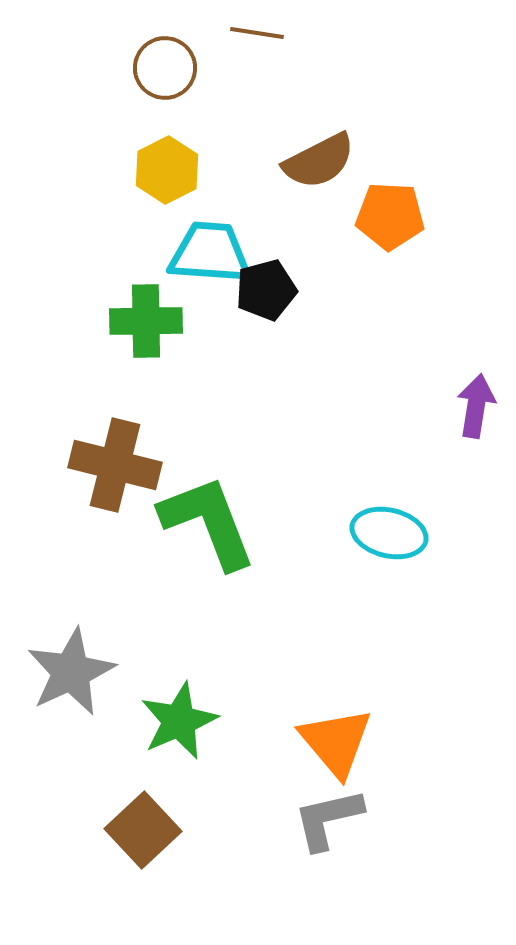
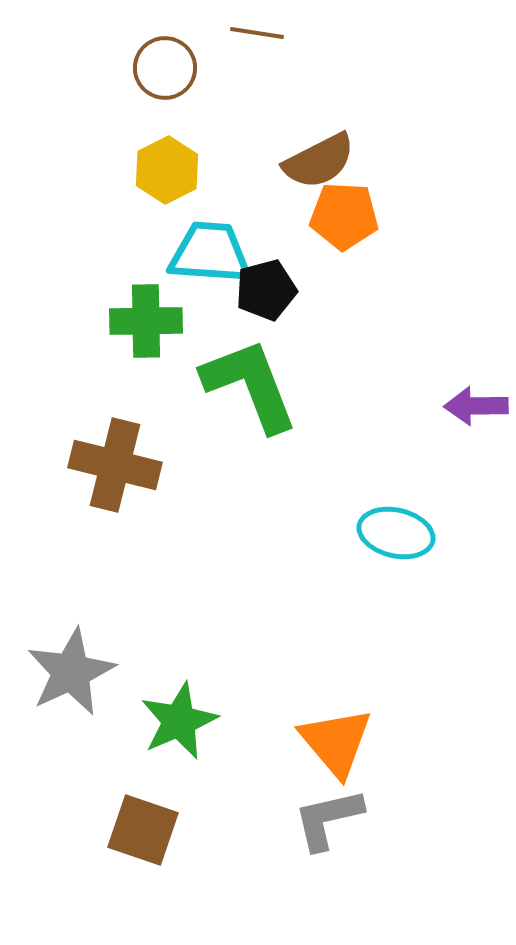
orange pentagon: moved 46 px left
purple arrow: rotated 100 degrees counterclockwise
green L-shape: moved 42 px right, 137 px up
cyan ellipse: moved 7 px right
brown square: rotated 28 degrees counterclockwise
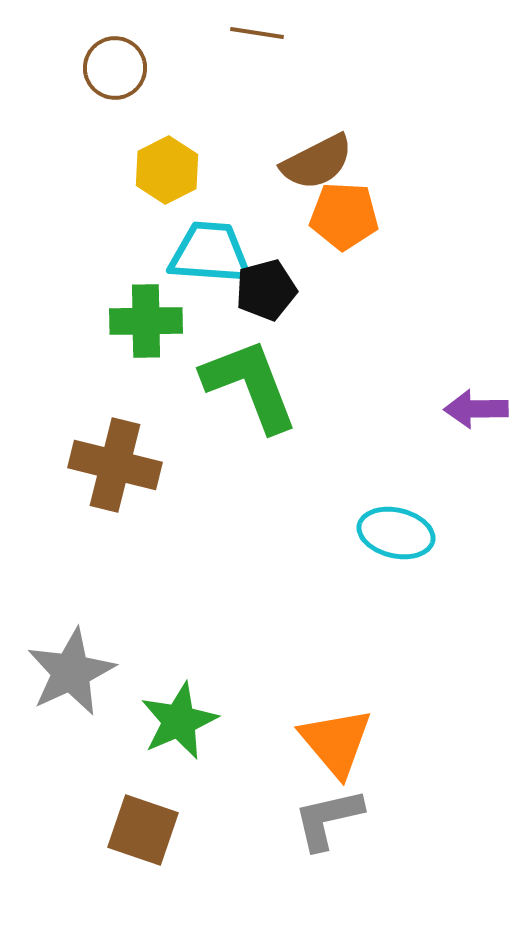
brown circle: moved 50 px left
brown semicircle: moved 2 px left, 1 px down
purple arrow: moved 3 px down
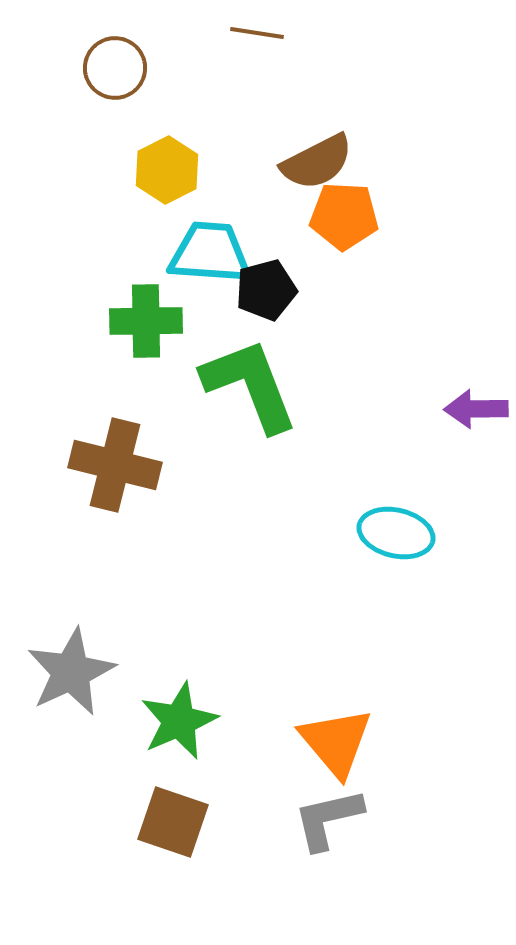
brown square: moved 30 px right, 8 px up
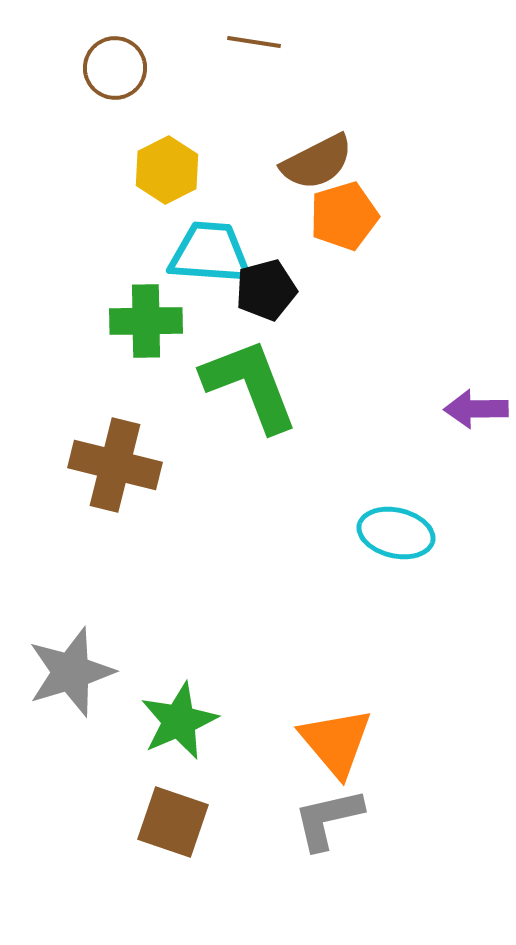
brown line: moved 3 px left, 9 px down
orange pentagon: rotated 20 degrees counterclockwise
gray star: rotated 8 degrees clockwise
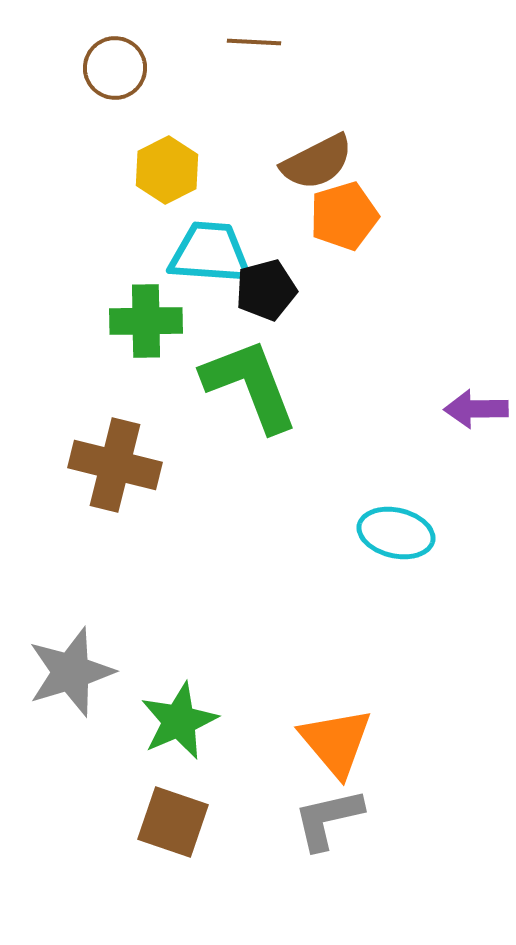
brown line: rotated 6 degrees counterclockwise
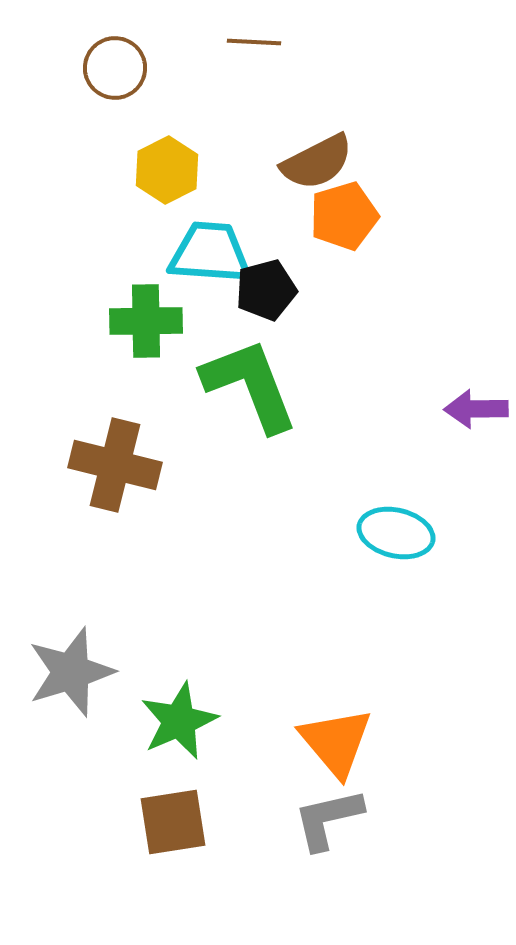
brown square: rotated 28 degrees counterclockwise
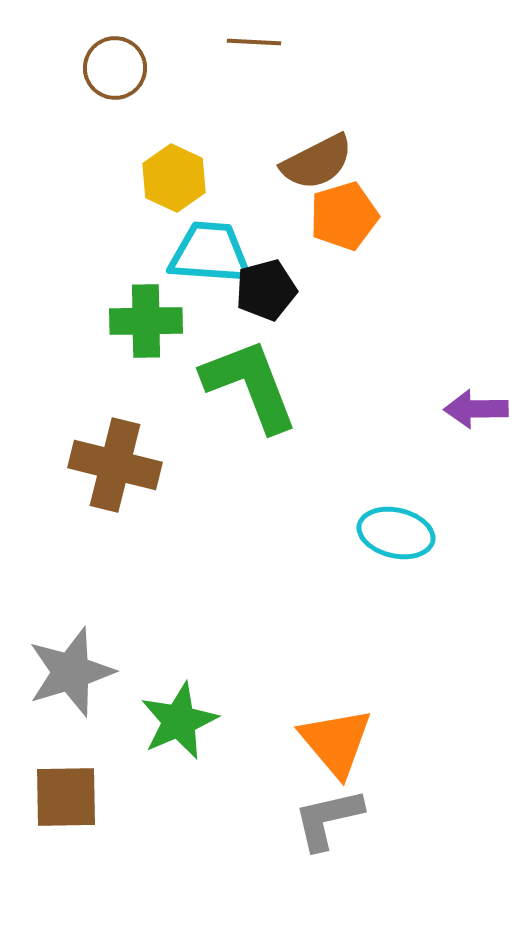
yellow hexagon: moved 7 px right, 8 px down; rotated 8 degrees counterclockwise
brown square: moved 107 px left, 25 px up; rotated 8 degrees clockwise
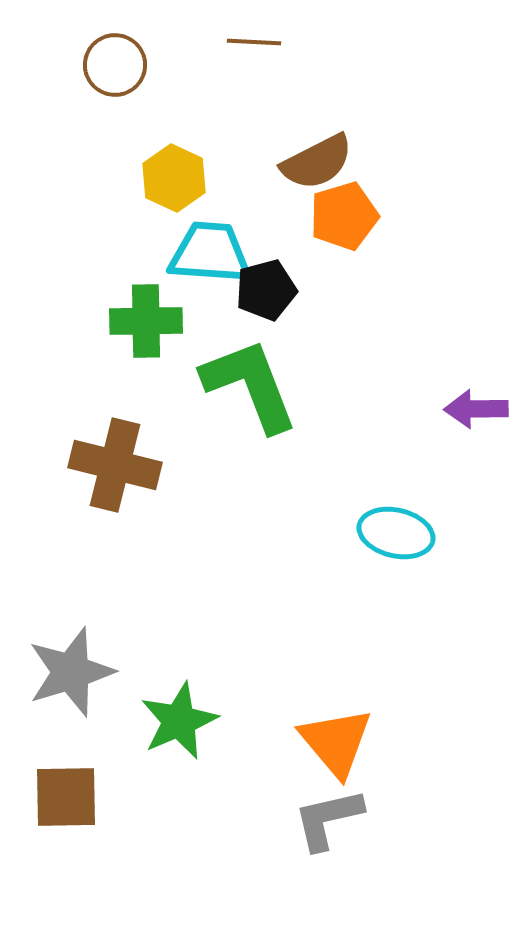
brown circle: moved 3 px up
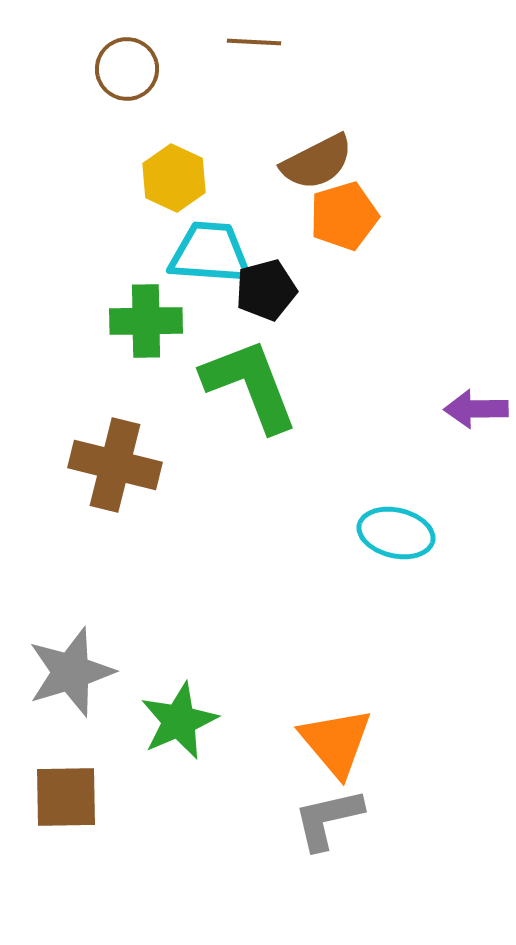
brown circle: moved 12 px right, 4 px down
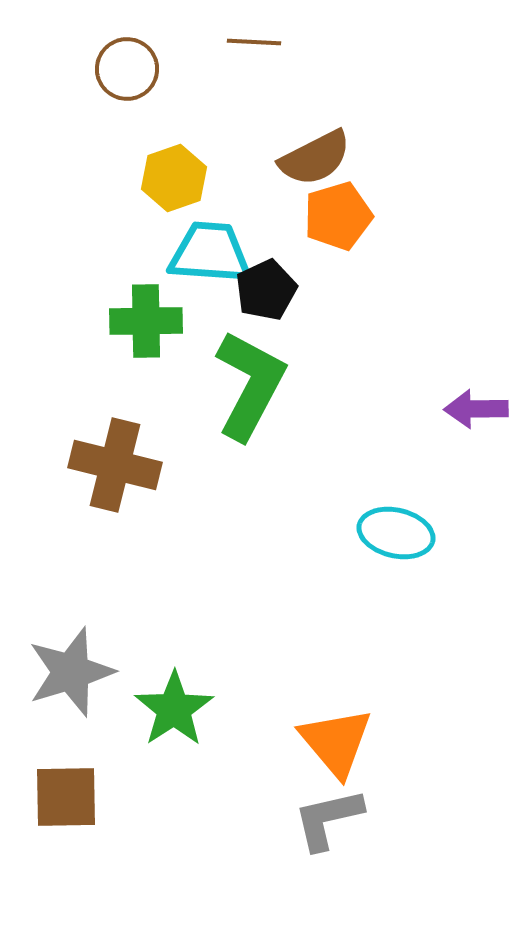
brown semicircle: moved 2 px left, 4 px up
yellow hexagon: rotated 16 degrees clockwise
orange pentagon: moved 6 px left
black pentagon: rotated 10 degrees counterclockwise
green L-shape: rotated 49 degrees clockwise
green star: moved 5 px left, 12 px up; rotated 10 degrees counterclockwise
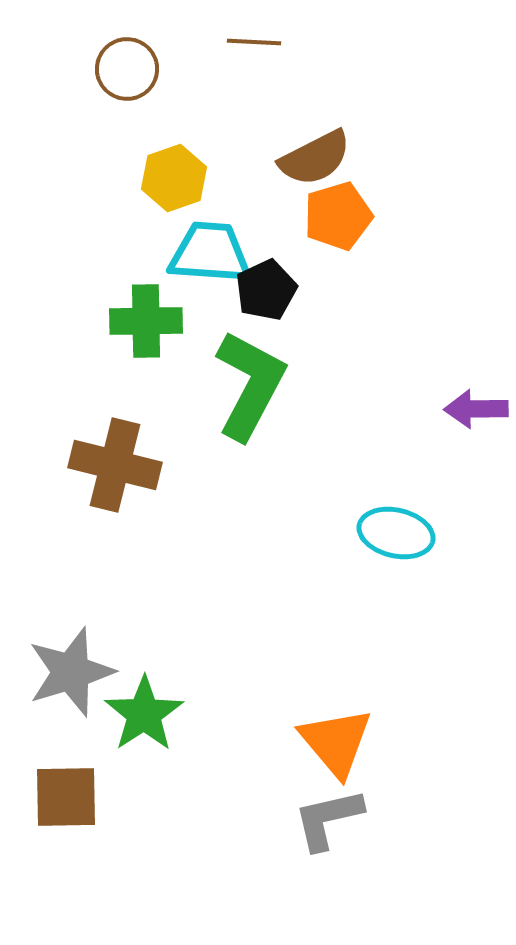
green star: moved 30 px left, 5 px down
